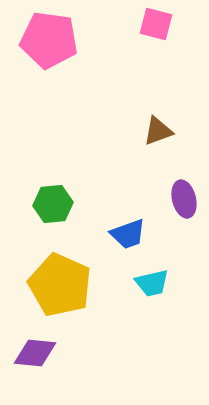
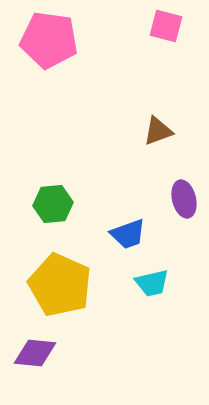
pink square: moved 10 px right, 2 px down
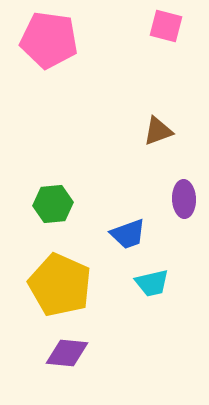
purple ellipse: rotated 12 degrees clockwise
purple diamond: moved 32 px right
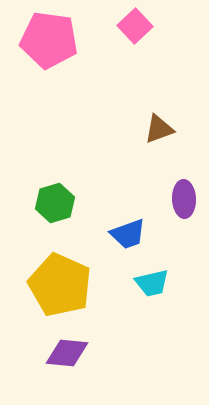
pink square: moved 31 px left; rotated 32 degrees clockwise
brown triangle: moved 1 px right, 2 px up
green hexagon: moved 2 px right, 1 px up; rotated 12 degrees counterclockwise
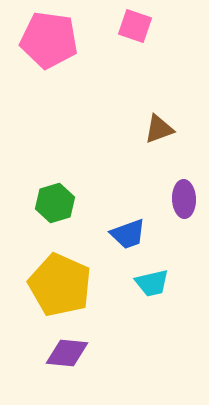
pink square: rotated 28 degrees counterclockwise
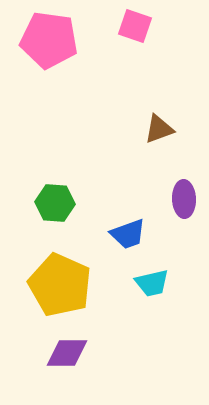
green hexagon: rotated 21 degrees clockwise
purple diamond: rotated 6 degrees counterclockwise
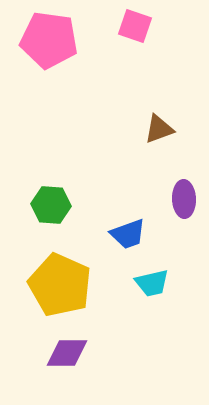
green hexagon: moved 4 px left, 2 px down
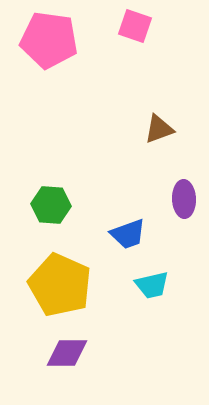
cyan trapezoid: moved 2 px down
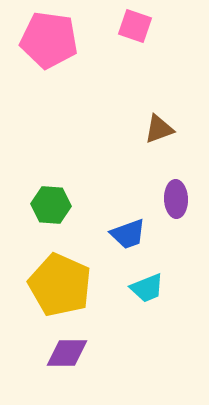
purple ellipse: moved 8 px left
cyan trapezoid: moved 5 px left, 3 px down; rotated 9 degrees counterclockwise
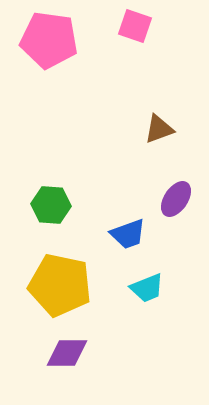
purple ellipse: rotated 36 degrees clockwise
yellow pentagon: rotated 12 degrees counterclockwise
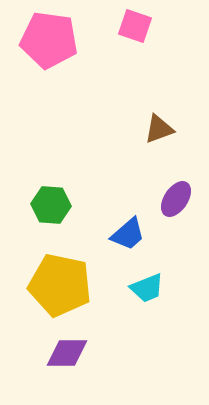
blue trapezoid: rotated 21 degrees counterclockwise
